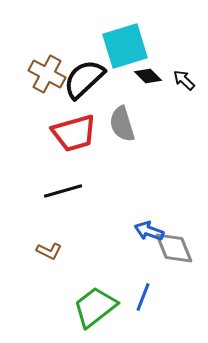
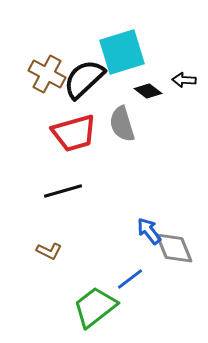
cyan square: moved 3 px left, 6 px down
black diamond: moved 15 px down; rotated 8 degrees counterclockwise
black arrow: rotated 40 degrees counterclockwise
blue arrow: rotated 32 degrees clockwise
blue line: moved 13 px left, 18 px up; rotated 32 degrees clockwise
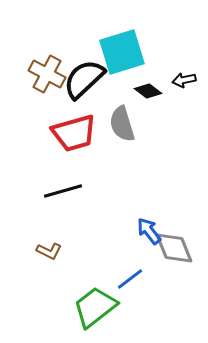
black arrow: rotated 15 degrees counterclockwise
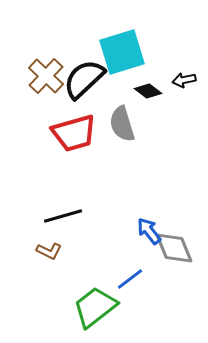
brown cross: moved 1 px left, 2 px down; rotated 15 degrees clockwise
black line: moved 25 px down
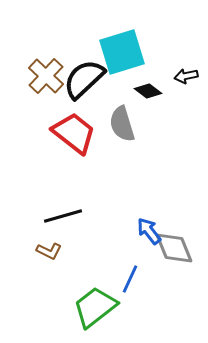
black arrow: moved 2 px right, 4 px up
red trapezoid: rotated 126 degrees counterclockwise
blue line: rotated 28 degrees counterclockwise
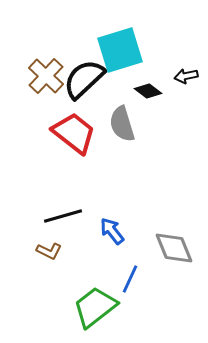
cyan square: moved 2 px left, 2 px up
blue arrow: moved 37 px left
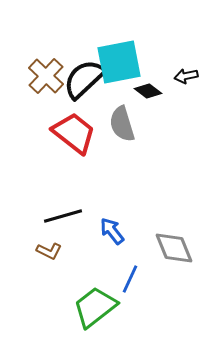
cyan square: moved 1 px left, 12 px down; rotated 6 degrees clockwise
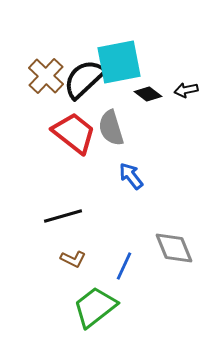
black arrow: moved 14 px down
black diamond: moved 3 px down
gray semicircle: moved 11 px left, 4 px down
blue arrow: moved 19 px right, 55 px up
brown L-shape: moved 24 px right, 8 px down
blue line: moved 6 px left, 13 px up
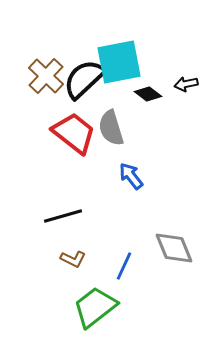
black arrow: moved 6 px up
